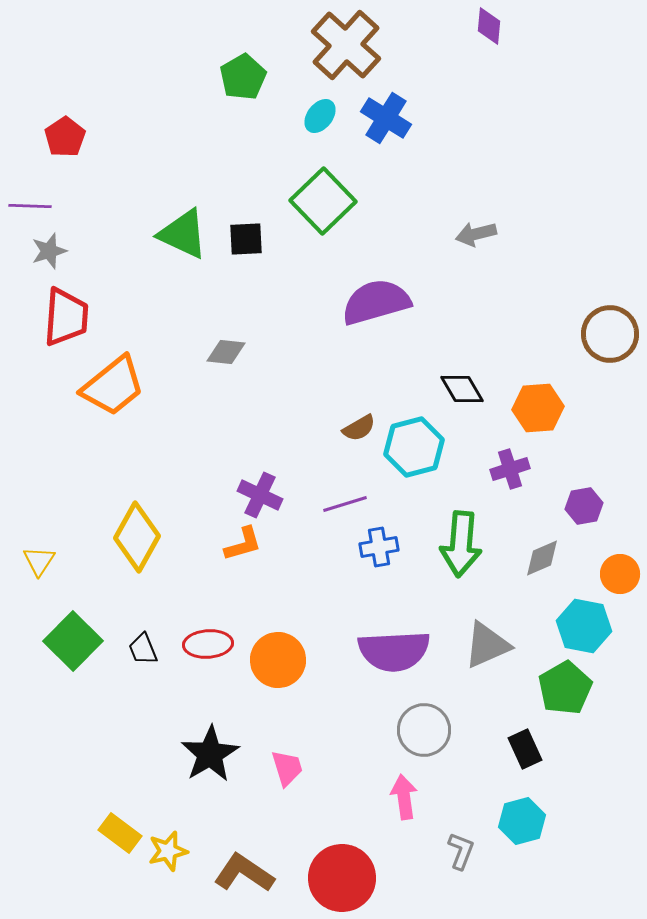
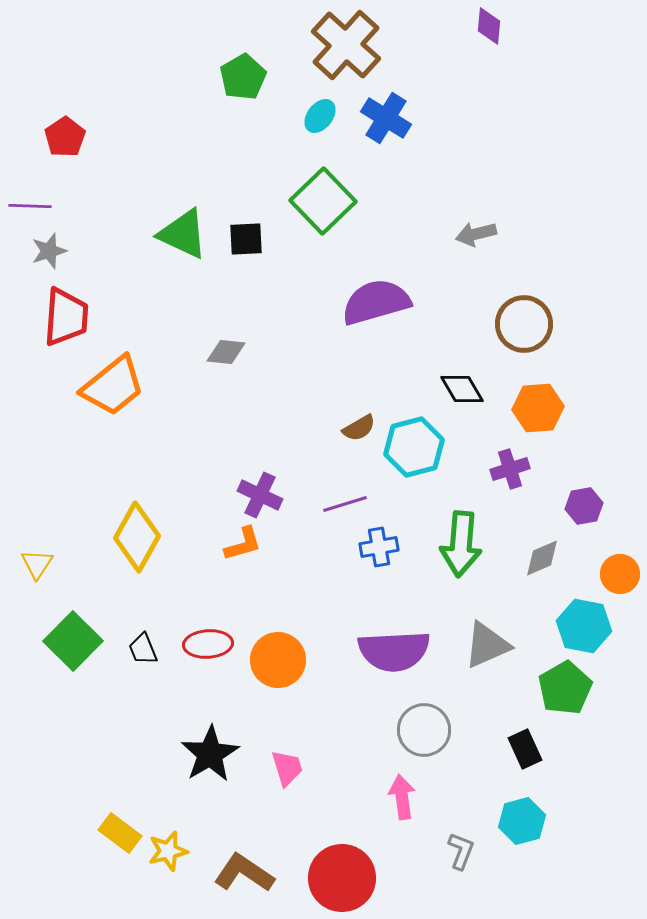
brown circle at (610, 334): moved 86 px left, 10 px up
yellow triangle at (39, 561): moved 2 px left, 3 px down
pink arrow at (404, 797): moved 2 px left
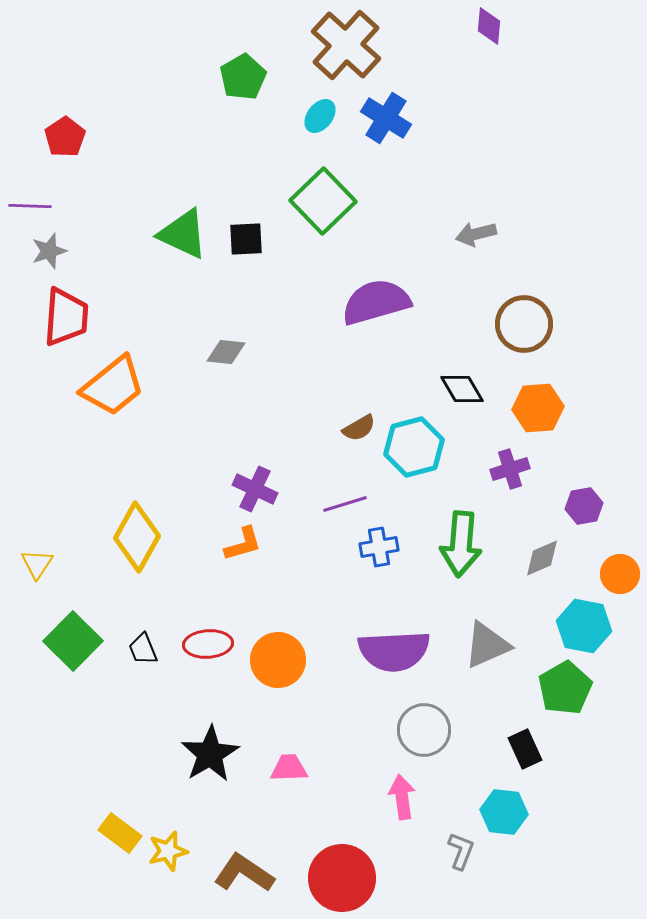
purple cross at (260, 495): moved 5 px left, 6 px up
pink trapezoid at (287, 768): moved 2 px right; rotated 75 degrees counterclockwise
cyan hexagon at (522, 821): moved 18 px left, 9 px up; rotated 21 degrees clockwise
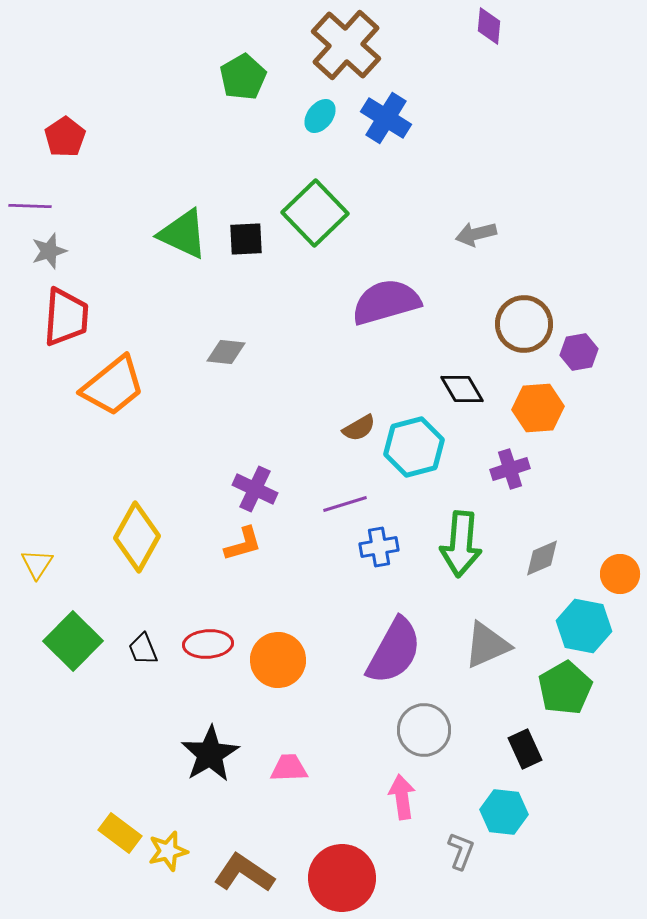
green square at (323, 201): moved 8 px left, 12 px down
purple semicircle at (376, 302): moved 10 px right
purple hexagon at (584, 506): moved 5 px left, 154 px up
purple semicircle at (394, 651): rotated 58 degrees counterclockwise
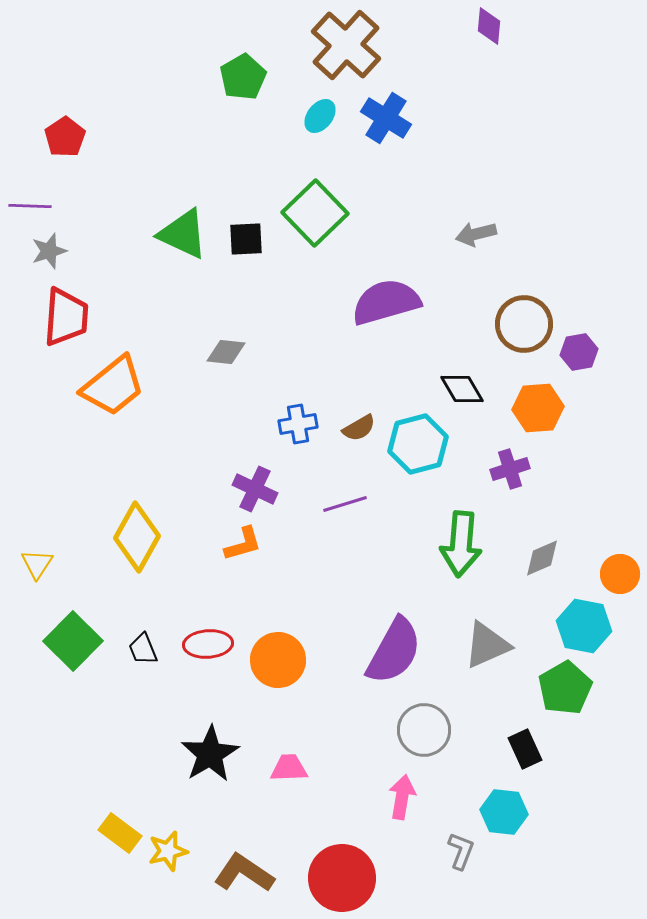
cyan hexagon at (414, 447): moved 4 px right, 3 px up
blue cross at (379, 547): moved 81 px left, 123 px up
pink arrow at (402, 797): rotated 18 degrees clockwise
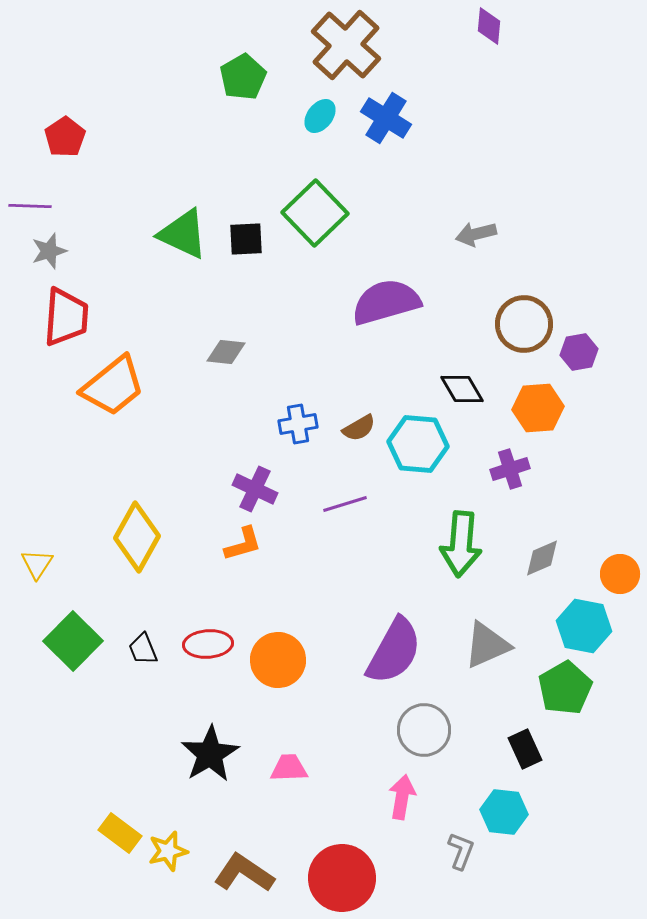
cyan hexagon at (418, 444): rotated 20 degrees clockwise
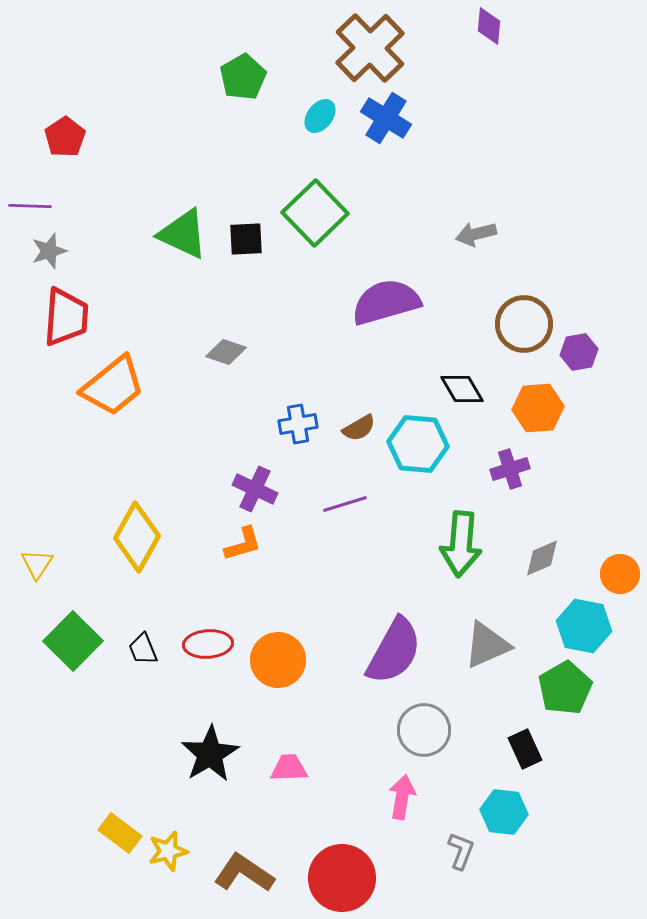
brown cross at (346, 45): moved 24 px right, 3 px down; rotated 4 degrees clockwise
gray diamond at (226, 352): rotated 12 degrees clockwise
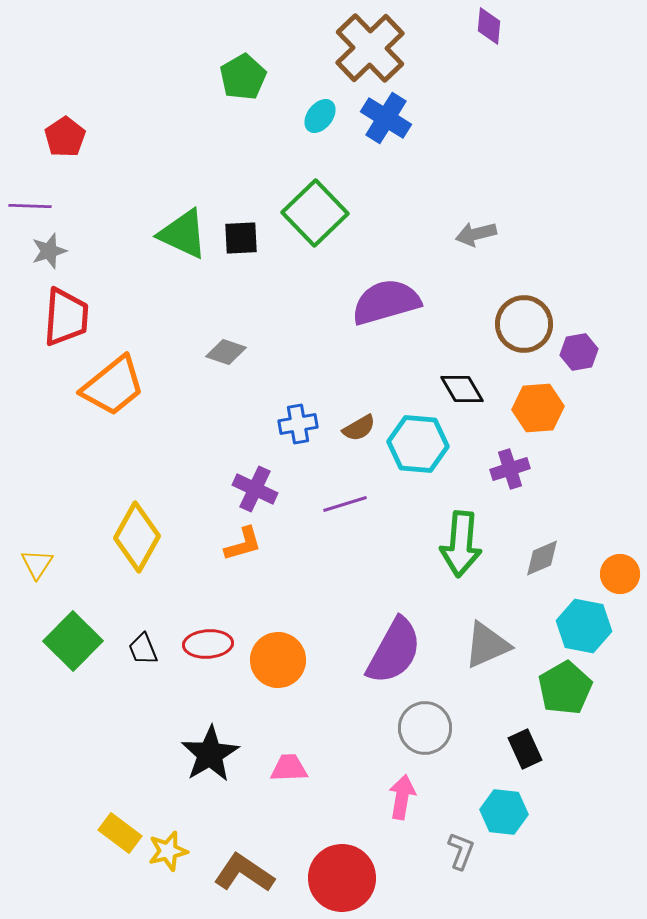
black square at (246, 239): moved 5 px left, 1 px up
gray circle at (424, 730): moved 1 px right, 2 px up
